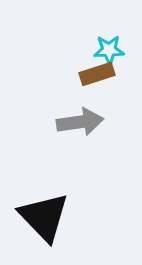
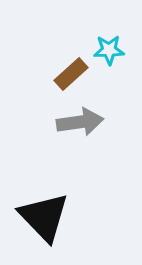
brown rectangle: moved 26 px left; rotated 24 degrees counterclockwise
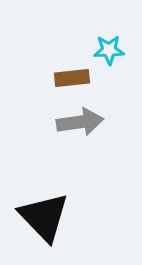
brown rectangle: moved 1 px right, 4 px down; rotated 36 degrees clockwise
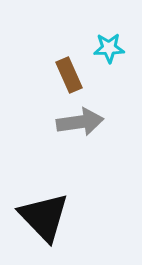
cyan star: moved 2 px up
brown rectangle: moved 3 px left, 3 px up; rotated 72 degrees clockwise
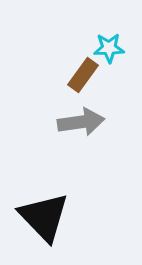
brown rectangle: moved 14 px right; rotated 60 degrees clockwise
gray arrow: moved 1 px right
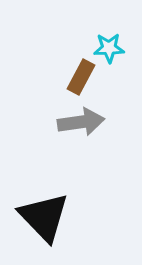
brown rectangle: moved 2 px left, 2 px down; rotated 8 degrees counterclockwise
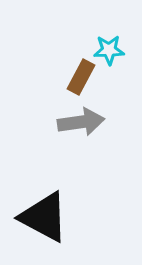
cyan star: moved 2 px down
black triangle: rotated 18 degrees counterclockwise
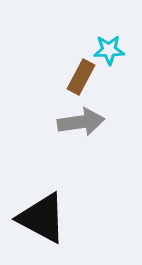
black triangle: moved 2 px left, 1 px down
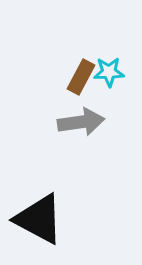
cyan star: moved 22 px down
black triangle: moved 3 px left, 1 px down
